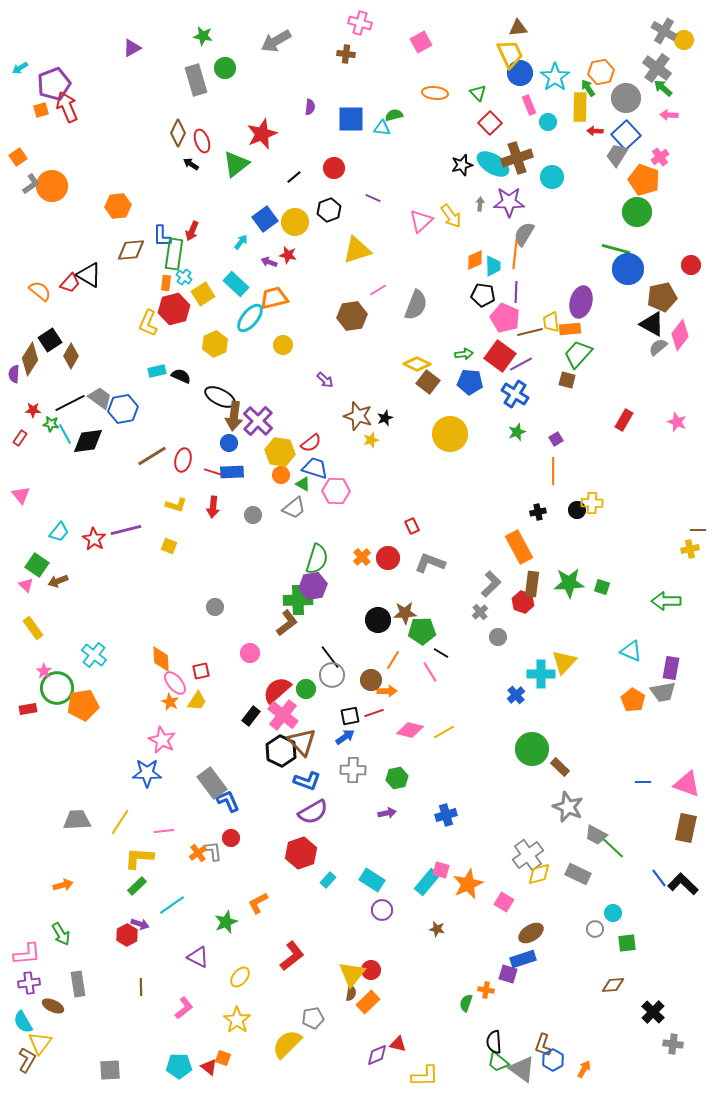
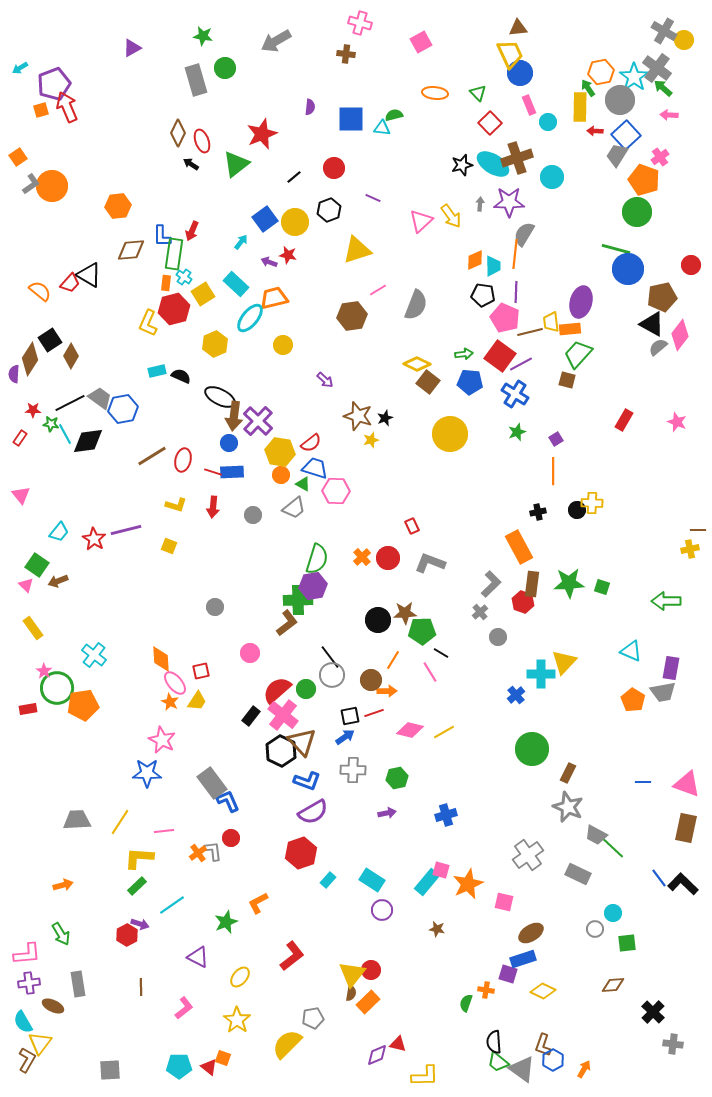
cyan star at (555, 77): moved 79 px right
gray circle at (626, 98): moved 6 px left, 2 px down
brown rectangle at (560, 767): moved 8 px right, 6 px down; rotated 72 degrees clockwise
yellow diamond at (539, 874): moved 4 px right, 117 px down; rotated 40 degrees clockwise
pink square at (504, 902): rotated 18 degrees counterclockwise
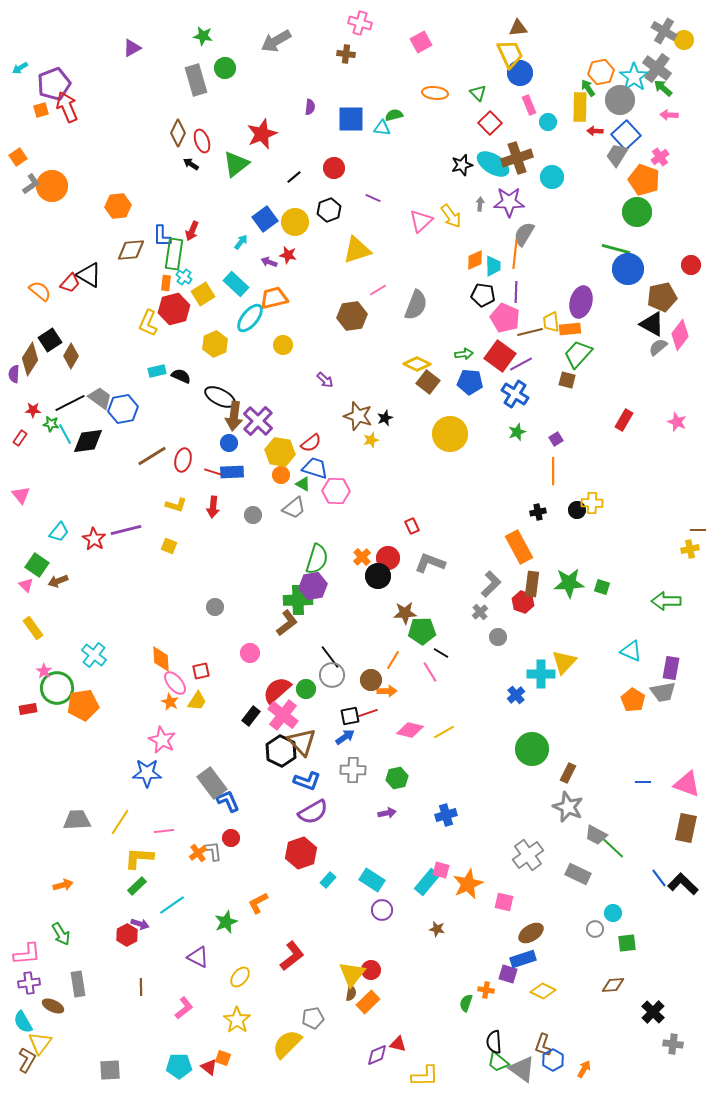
black circle at (378, 620): moved 44 px up
red line at (374, 713): moved 6 px left
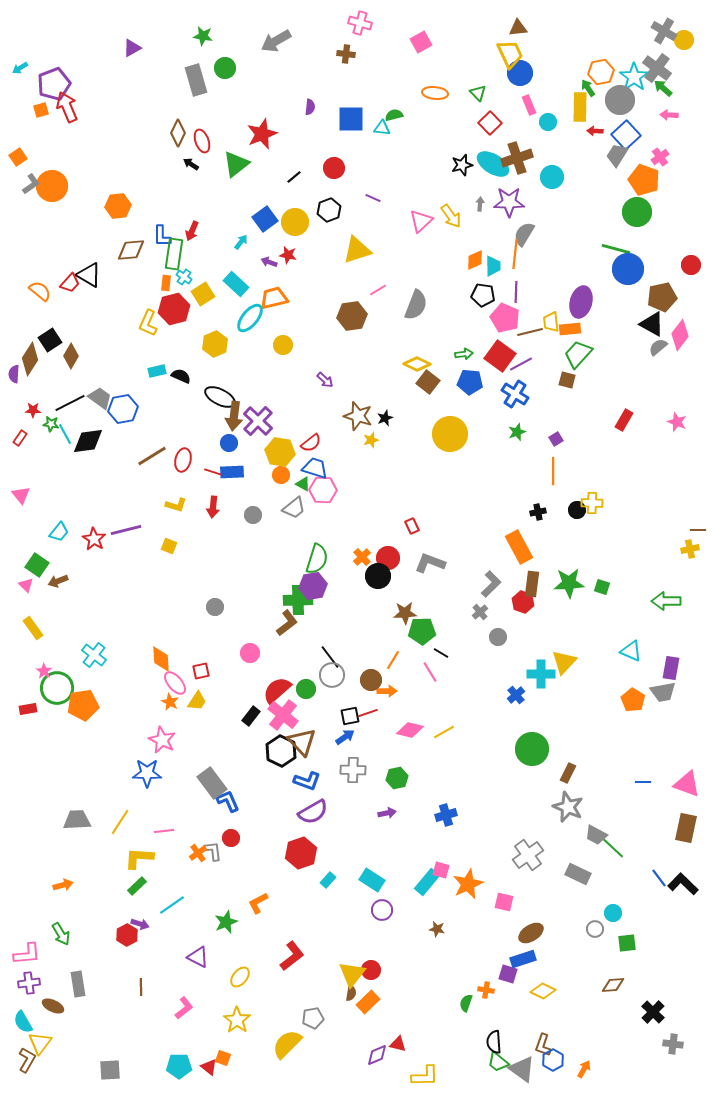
pink hexagon at (336, 491): moved 13 px left, 1 px up
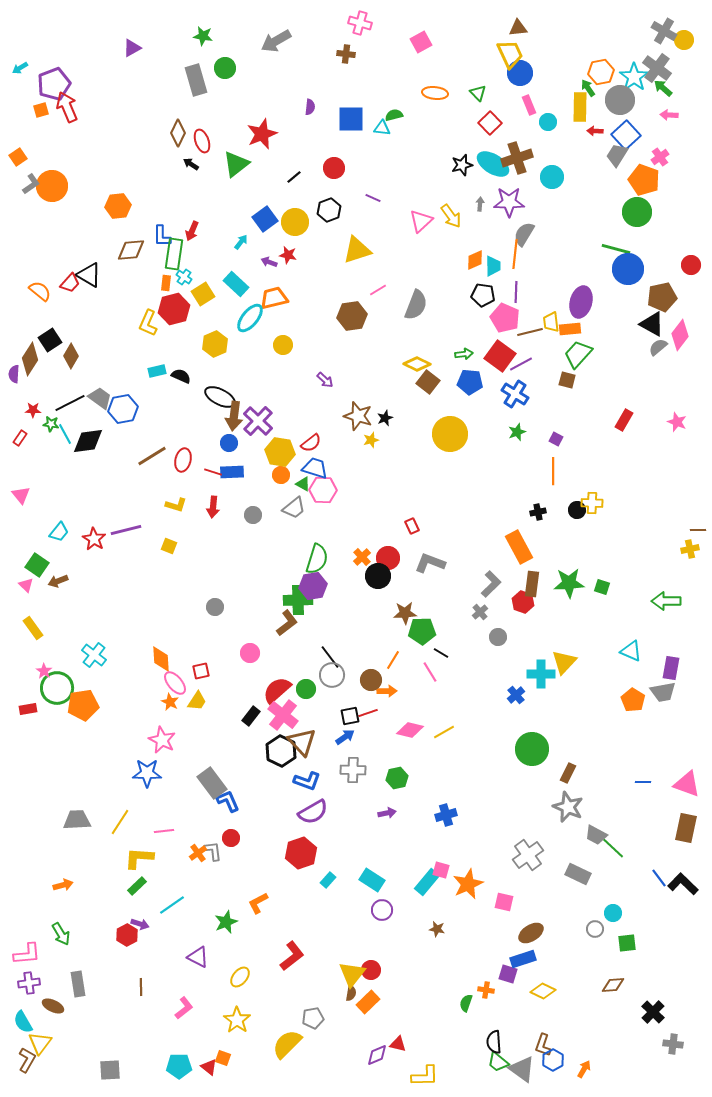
purple square at (556, 439): rotated 32 degrees counterclockwise
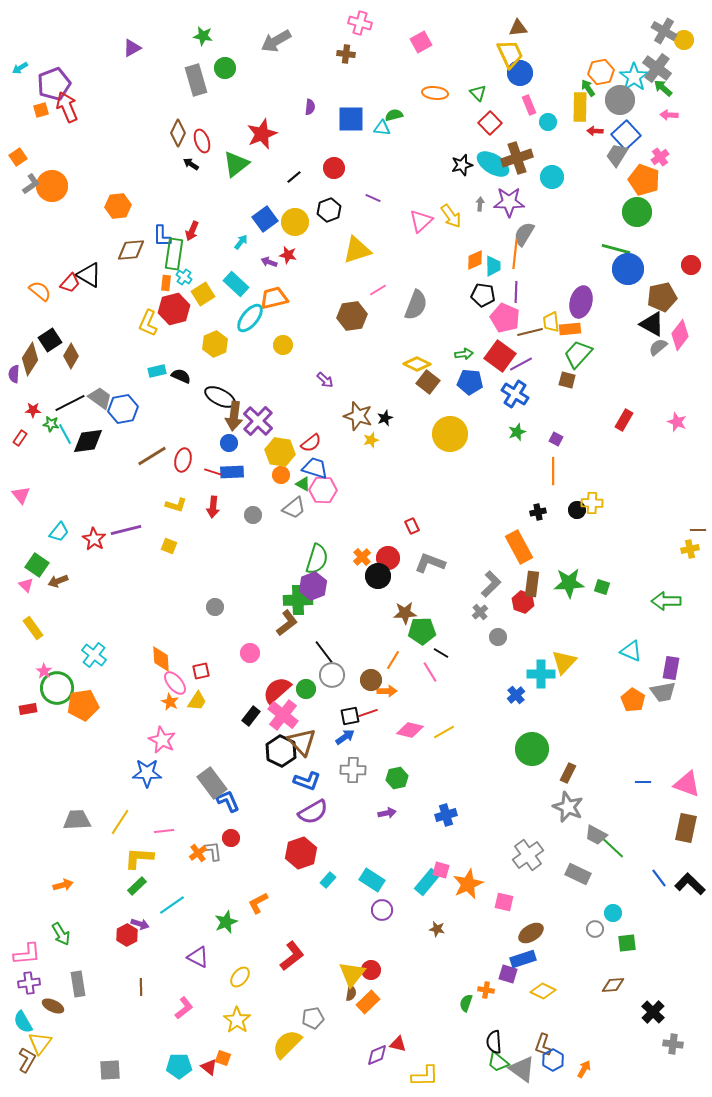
purple hexagon at (313, 586): rotated 12 degrees counterclockwise
black line at (330, 657): moved 6 px left, 5 px up
black L-shape at (683, 884): moved 7 px right
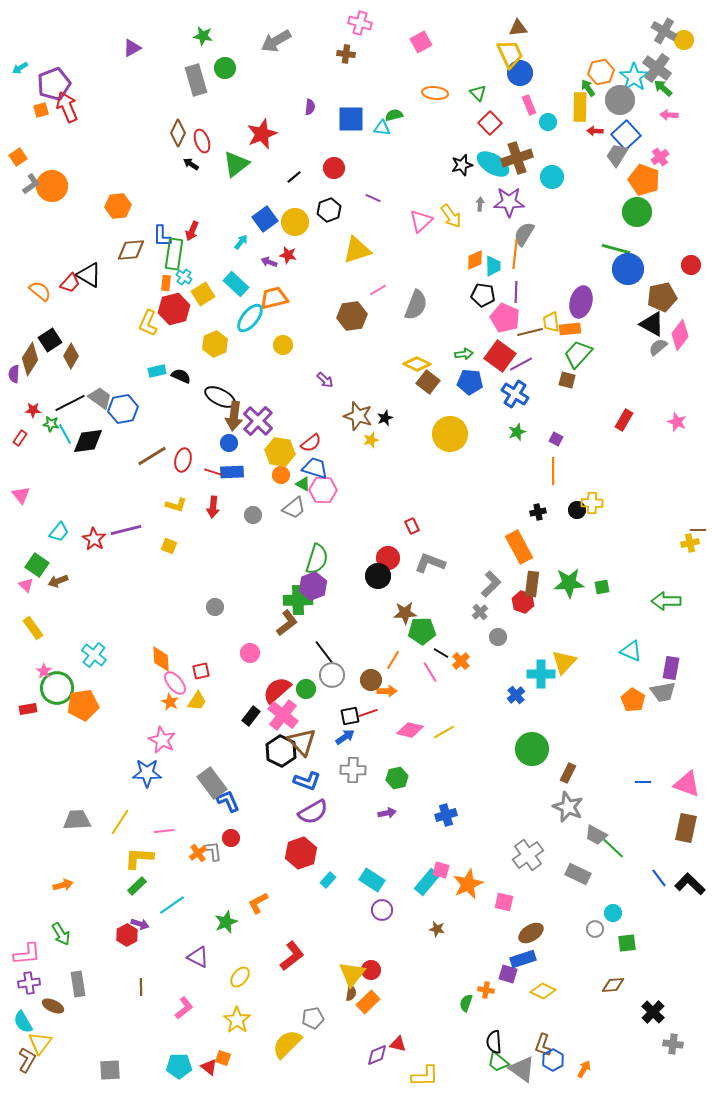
yellow cross at (690, 549): moved 6 px up
orange cross at (362, 557): moved 99 px right, 104 px down
green square at (602, 587): rotated 28 degrees counterclockwise
